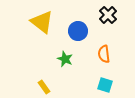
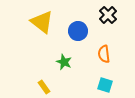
green star: moved 1 px left, 3 px down
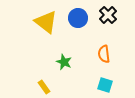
yellow triangle: moved 4 px right
blue circle: moved 13 px up
